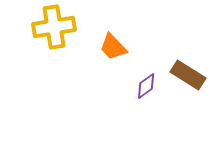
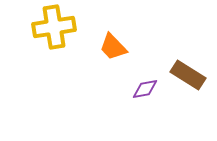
purple diamond: moved 1 px left, 3 px down; rotated 24 degrees clockwise
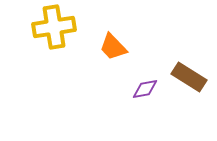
brown rectangle: moved 1 px right, 2 px down
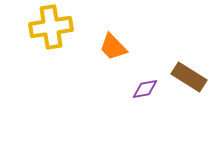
yellow cross: moved 3 px left
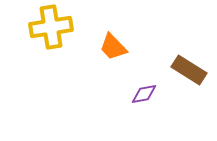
brown rectangle: moved 7 px up
purple diamond: moved 1 px left, 5 px down
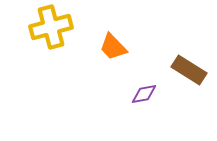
yellow cross: rotated 6 degrees counterclockwise
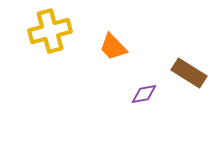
yellow cross: moved 1 px left, 4 px down
brown rectangle: moved 3 px down
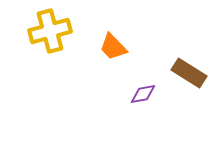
purple diamond: moved 1 px left
